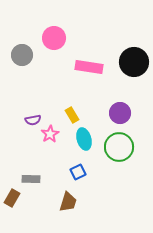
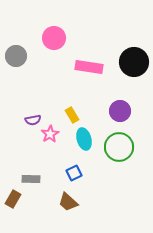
gray circle: moved 6 px left, 1 px down
purple circle: moved 2 px up
blue square: moved 4 px left, 1 px down
brown rectangle: moved 1 px right, 1 px down
brown trapezoid: rotated 115 degrees clockwise
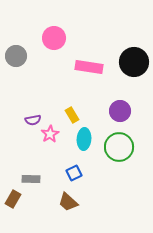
cyan ellipse: rotated 20 degrees clockwise
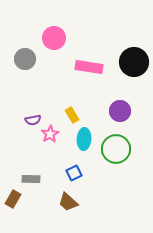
gray circle: moved 9 px right, 3 px down
green circle: moved 3 px left, 2 px down
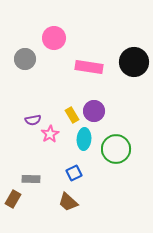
purple circle: moved 26 px left
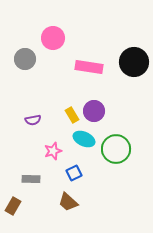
pink circle: moved 1 px left
pink star: moved 3 px right, 17 px down; rotated 12 degrees clockwise
cyan ellipse: rotated 70 degrees counterclockwise
brown rectangle: moved 7 px down
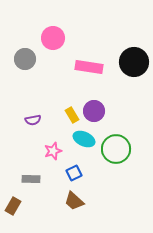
brown trapezoid: moved 6 px right, 1 px up
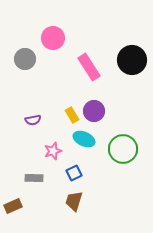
black circle: moved 2 px left, 2 px up
pink rectangle: rotated 48 degrees clockwise
green circle: moved 7 px right
gray rectangle: moved 3 px right, 1 px up
brown trapezoid: rotated 65 degrees clockwise
brown rectangle: rotated 36 degrees clockwise
